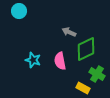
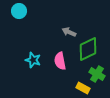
green diamond: moved 2 px right
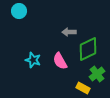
gray arrow: rotated 24 degrees counterclockwise
pink semicircle: rotated 18 degrees counterclockwise
green cross: rotated 21 degrees clockwise
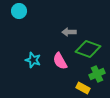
green diamond: rotated 45 degrees clockwise
green cross: rotated 14 degrees clockwise
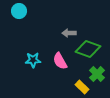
gray arrow: moved 1 px down
cyan star: rotated 21 degrees counterclockwise
green cross: rotated 21 degrees counterclockwise
yellow rectangle: moved 1 px left, 1 px up; rotated 16 degrees clockwise
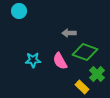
green diamond: moved 3 px left, 3 px down
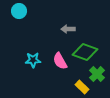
gray arrow: moved 1 px left, 4 px up
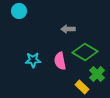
green diamond: rotated 10 degrees clockwise
pink semicircle: rotated 18 degrees clockwise
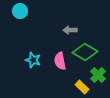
cyan circle: moved 1 px right
gray arrow: moved 2 px right, 1 px down
cyan star: rotated 21 degrees clockwise
green cross: moved 1 px right, 1 px down
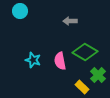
gray arrow: moved 9 px up
